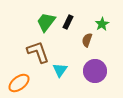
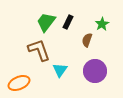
brown L-shape: moved 1 px right, 2 px up
orange ellipse: rotated 15 degrees clockwise
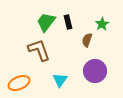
black rectangle: rotated 40 degrees counterclockwise
cyan triangle: moved 10 px down
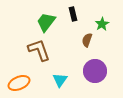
black rectangle: moved 5 px right, 8 px up
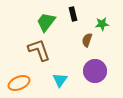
green star: rotated 24 degrees clockwise
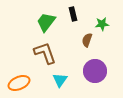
brown L-shape: moved 6 px right, 3 px down
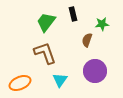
orange ellipse: moved 1 px right
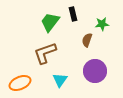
green trapezoid: moved 4 px right
brown L-shape: rotated 90 degrees counterclockwise
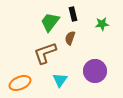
brown semicircle: moved 17 px left, 2 px up
